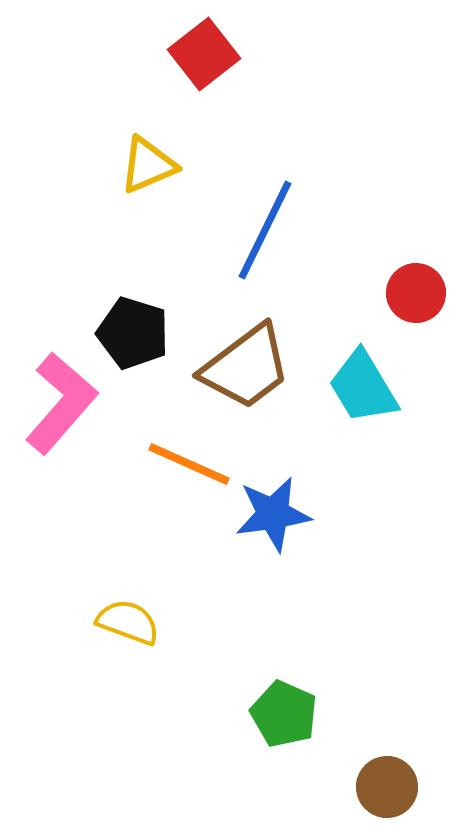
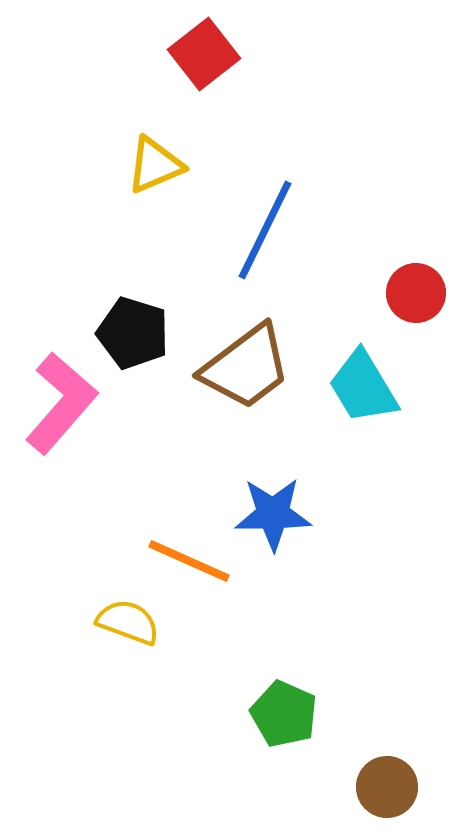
yellow triangle: moved 7 px right
orange line: moved 97 px down
blue star: rotated 8 degrees clockwise
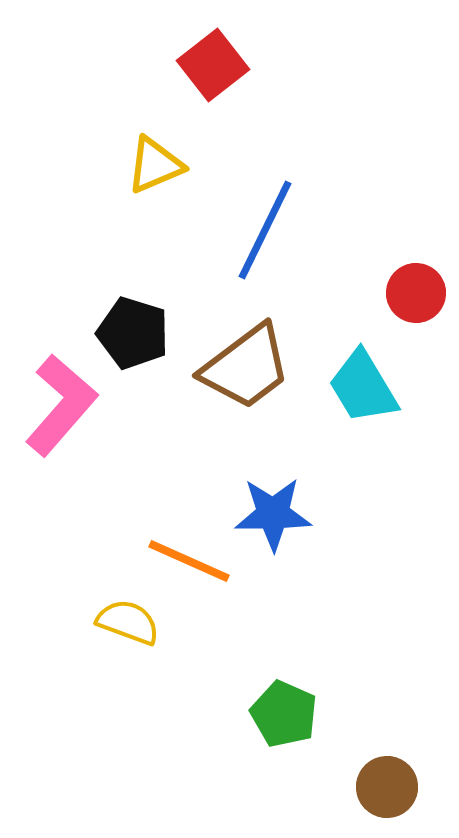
red square: moved 9 px right, 11 px down
pink L-shape: moved 2 px down
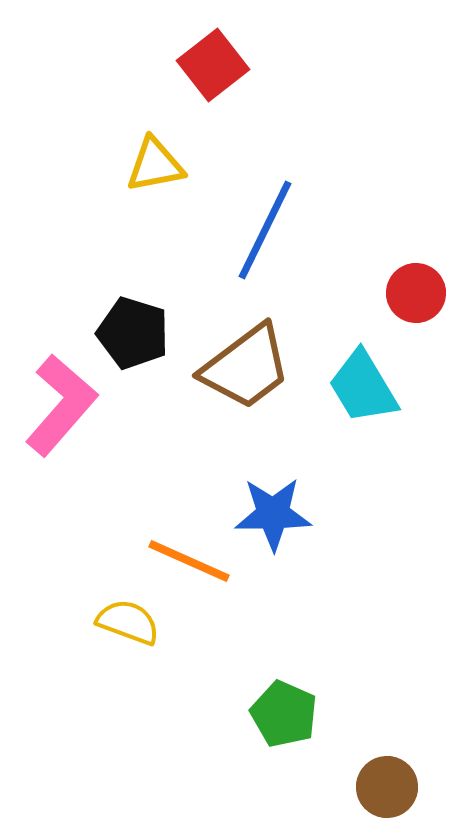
yellow triangle: rotated 12 degrees clockwise
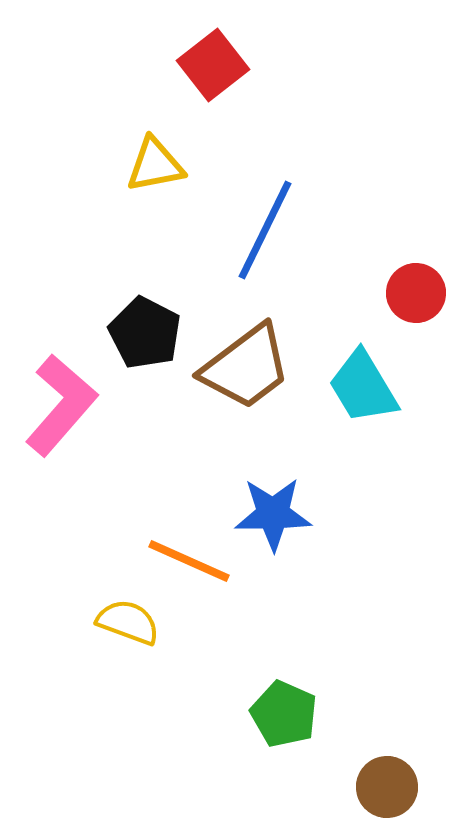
black pentagon: moved 12 px right; rotated 10 degrees clockwise
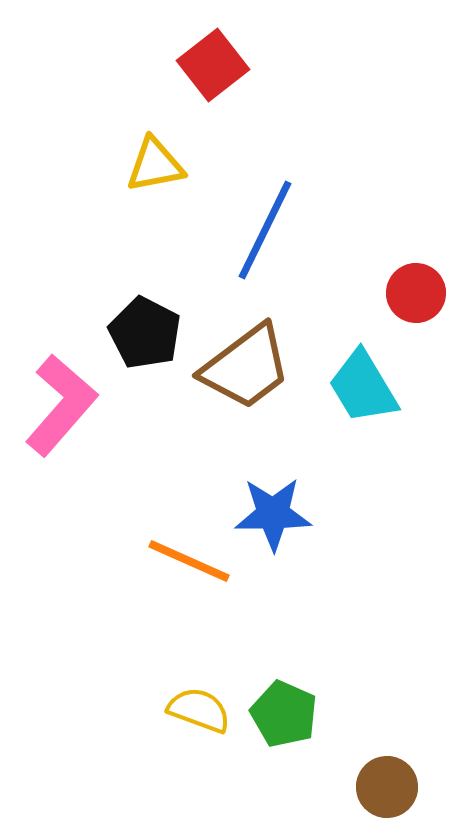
yellow semicircle: moved 71 px right, 88 px down
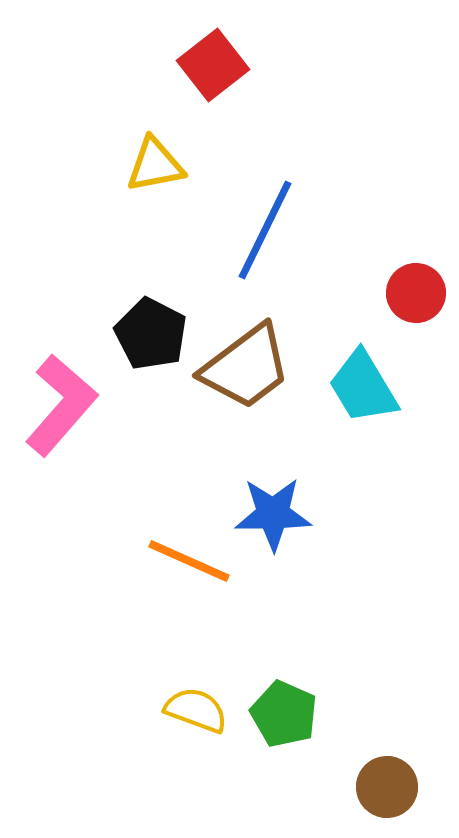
black pentagon: moved 6 px right, 1 px down
yellow semicircle: moved 3 px left
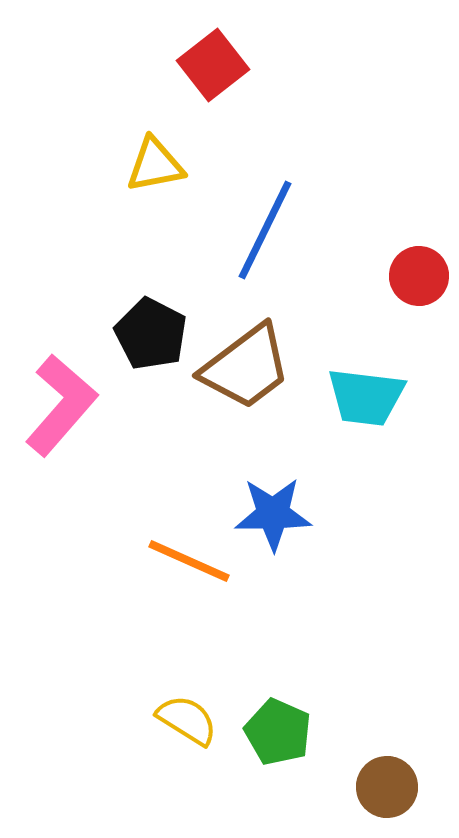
red circle: moved 3 px right, 17 px up
cyan trapezoid: moved 3 px right, 10 px down; rotated 52 degrees counterclockwise
yellow semicircle: moved 9 px left, 10 px down; rotated 12 degrees clockwise
green pentagon: moved 6 px left, 18 px down
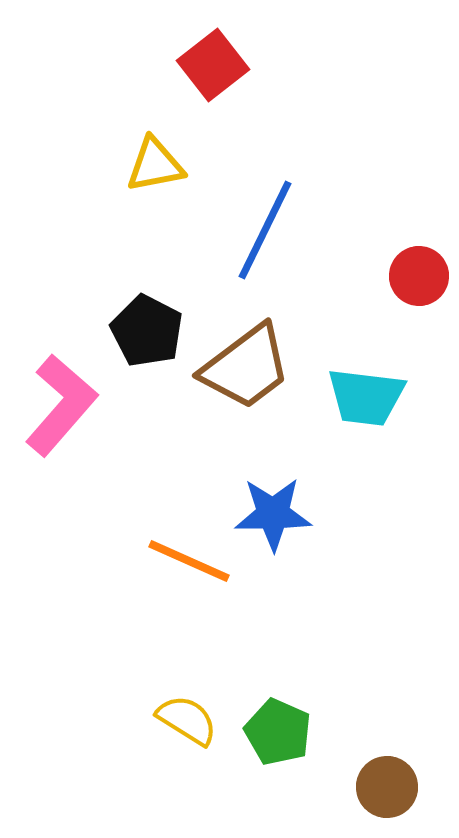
black pentagon: moved 4 px left, 3 px up
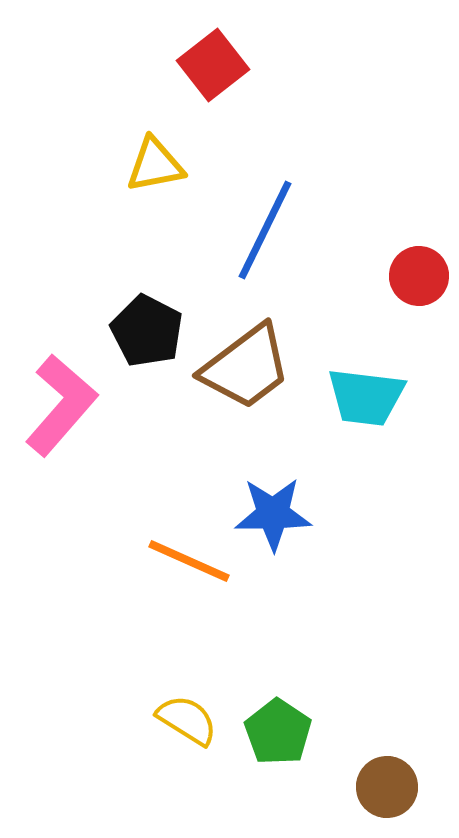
green pentagon: rotated 10 degrees clockwise
